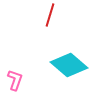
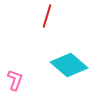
red line: moved 3 px left, 1 px down
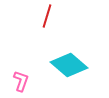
pink L-shape: moved 6 px right, 1 px down
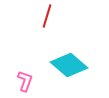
pink L-shape: moved 4 px right
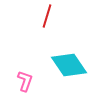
cyan diamond: rotated 15 degrees clockwise
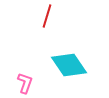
pink L-shape: moved 2 px down
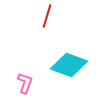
cyan diamond: rotated 36 degrees counterclockwise
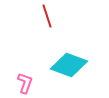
red line: rotated 35 degrees counterclockwise
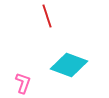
pink L-shape: moved 2 px left
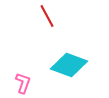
red line: rotated 10 degrees counterclockwise
